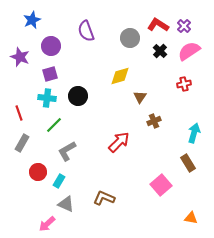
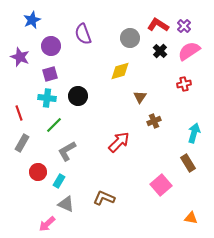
purple semicircle: moved 3 px left, 3 px down
yellow diamond: moved 5 px up
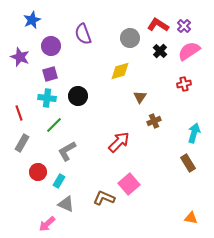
pink square: moved 32 px left, 1 px up
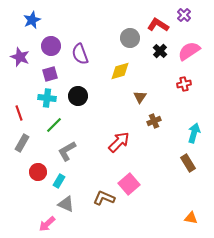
purple cross: moved 11 px up
purple semicircle: moved 3 px left, 20 px down
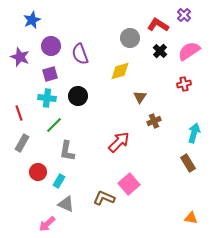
gray L-shape: rotated 50 degrees counterclockwise
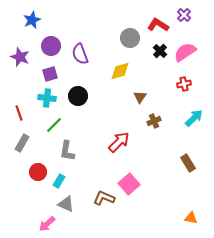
pink semicircle: moved 4 px left, 1 px down
cyan arrow: moved 15 px up; rotated 30 degrees clockwise
